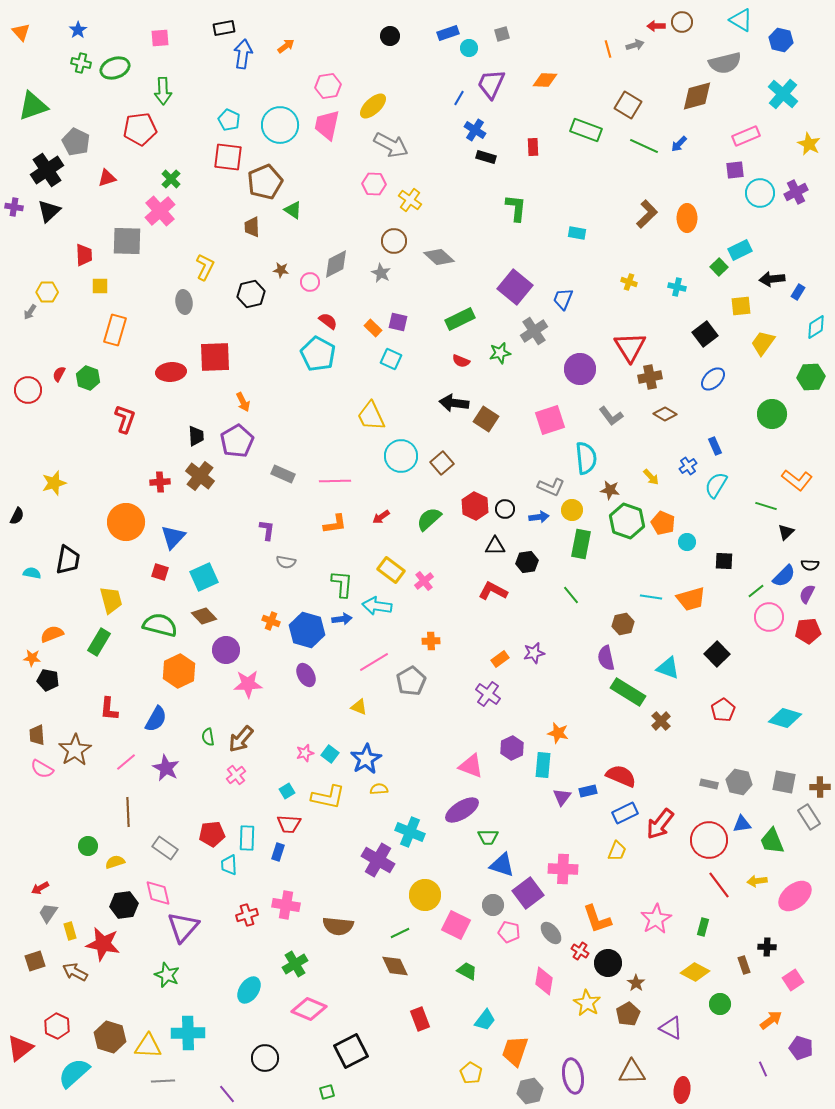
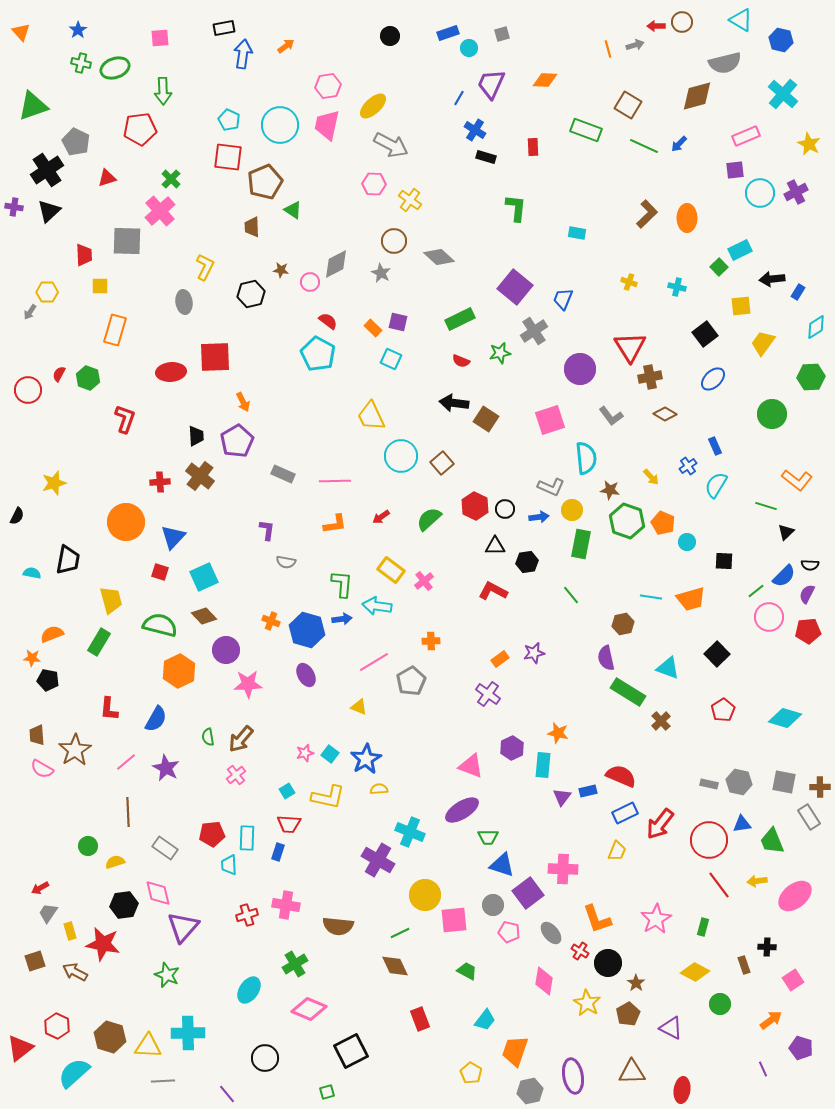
pink square at (456, 925): moved 2 px left, 5 px up; rotated 32 degrees counterclockwise
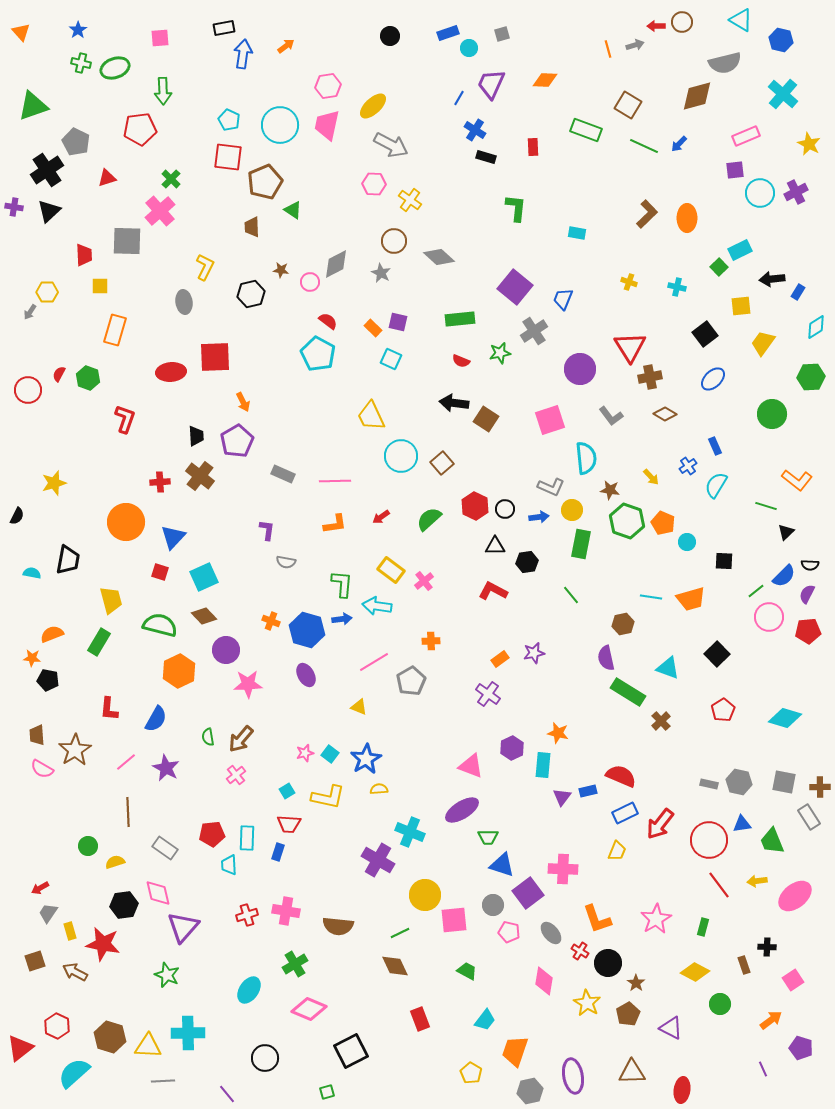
green rectangle at (460, 319): rotated 20 degrees clockwise
pink cross at (286, 905): moved 6 px down
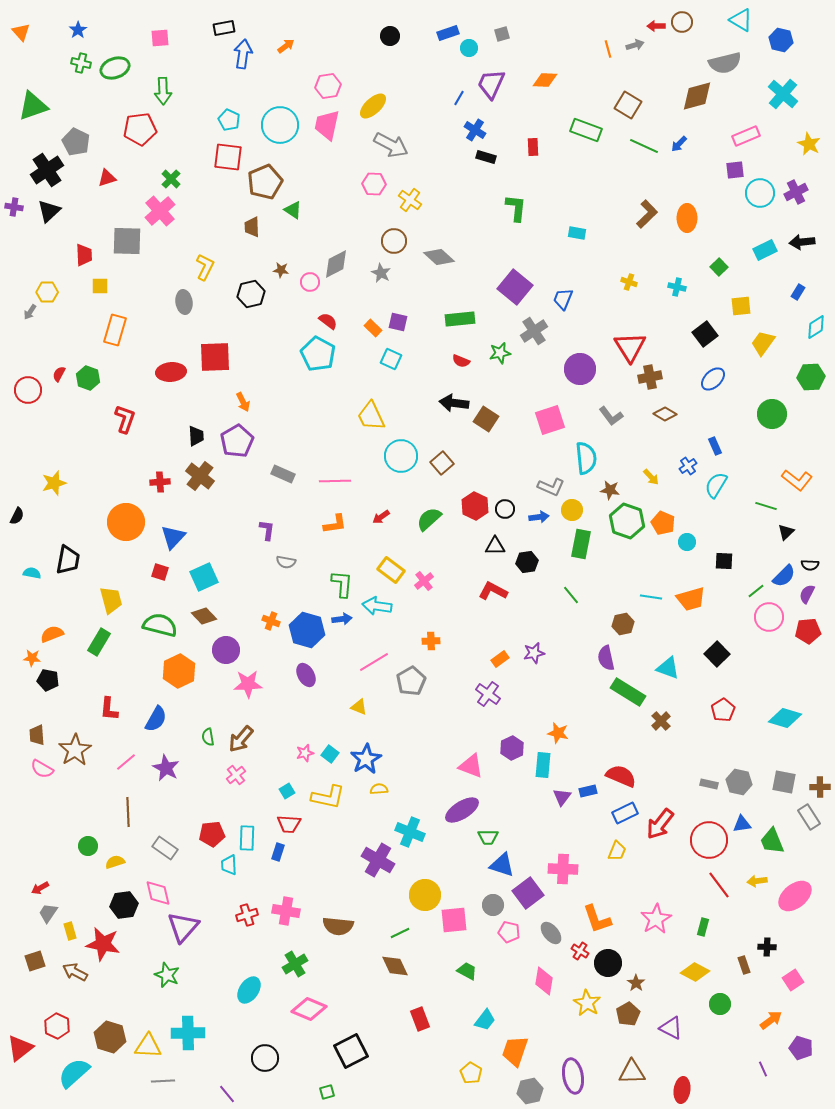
cyan rectangle at (740, 250): moved 25 px right
black arrow at (772, 279): moved 30 px right, 37 px up
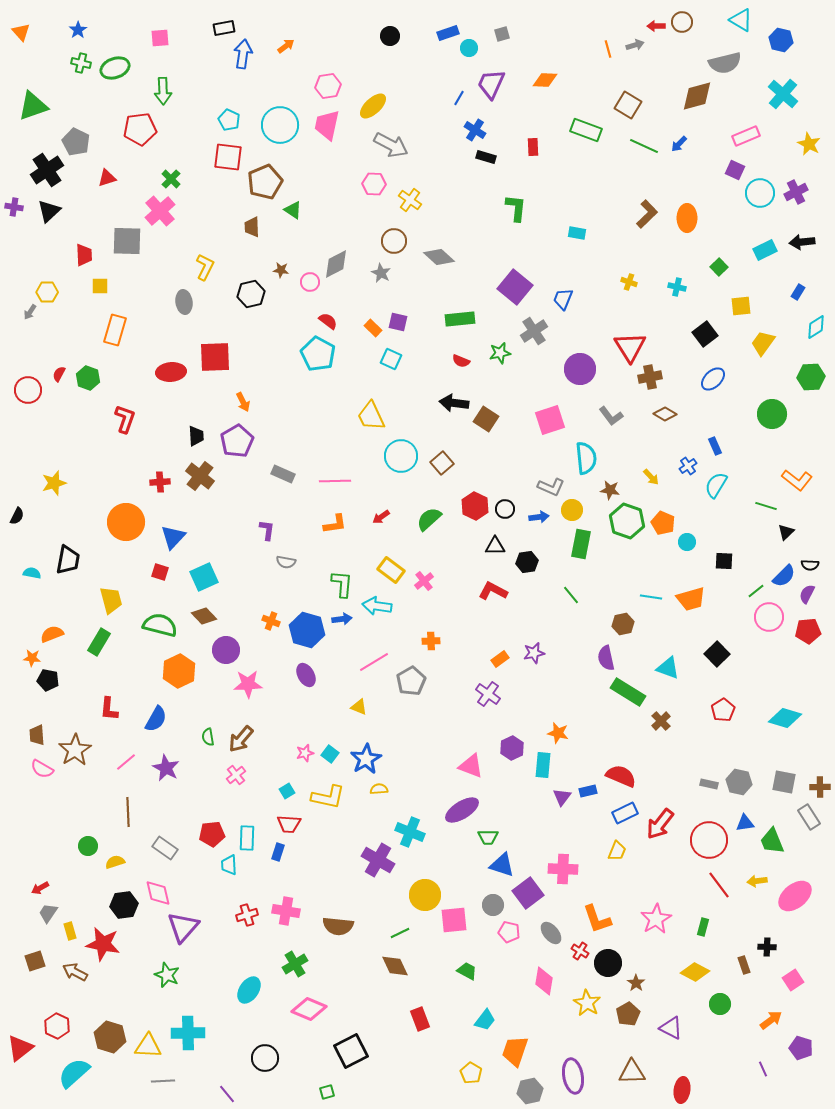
purple square at (735, 170): rotated 30 degrees clockwise
blue triangle at (742, 824): moved 3 px right, 1 px up
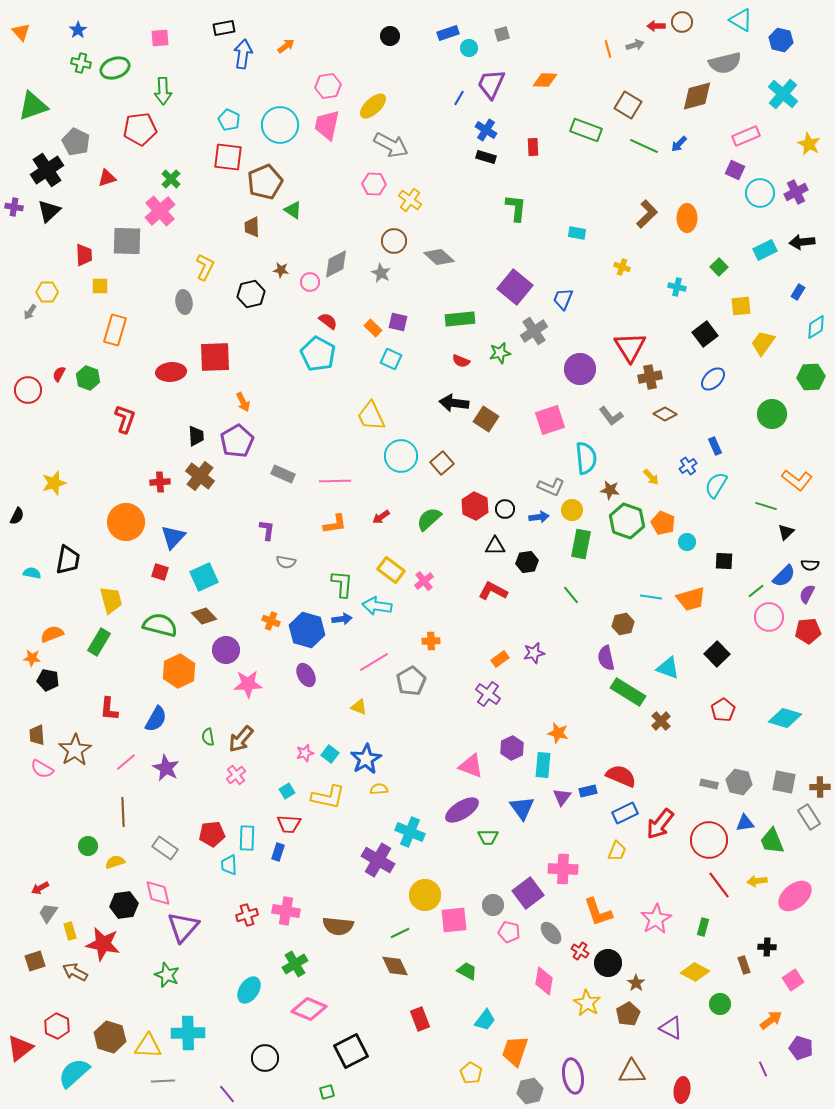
blue cross at (475, 130): moved 11 px right
yellow cross at (629, 282): moved 7 px left, 15 px up
brown line at (128, 812): moved 5 px left
blue triangle at (502, 865): moved 20 px right, 57 px up; rotated 36 degrees clockwise
orange L-shape at (597, 919): moved 1 px right, 7 px up
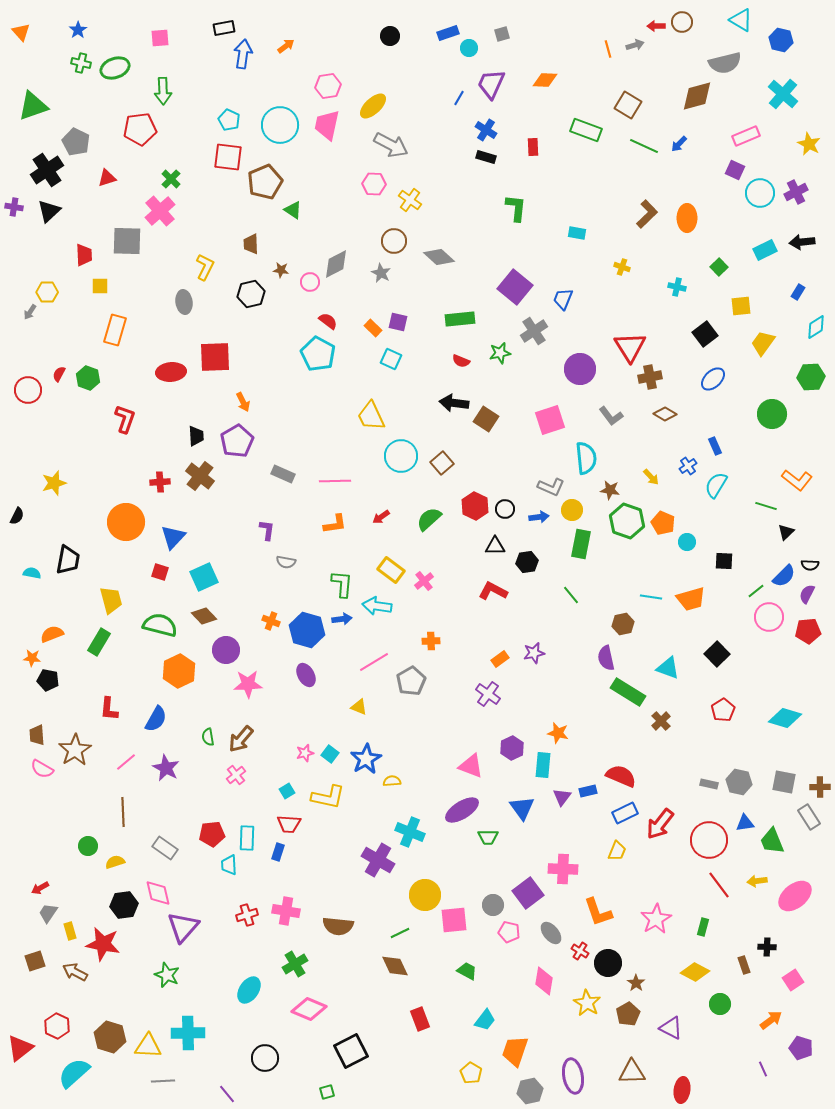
brown trapezoid at (252, 227): moved 1 px left, 17 px down
yellow semicircle at (379, 789): moved 13 px right, 8 px up
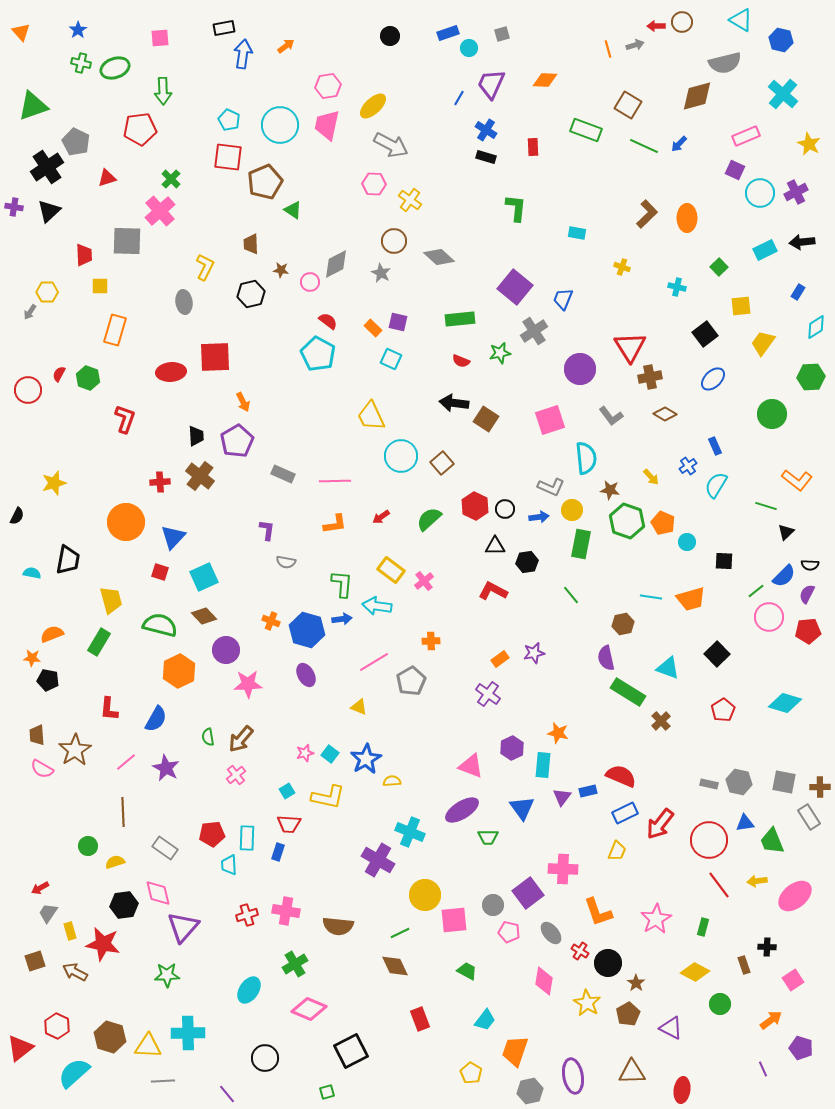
black cross at (47, 170): moved 3 px up
cyan diamond at (785, 718): moved 15 px up
green star at (167, 975): rotated 25 degrees counterclockwise
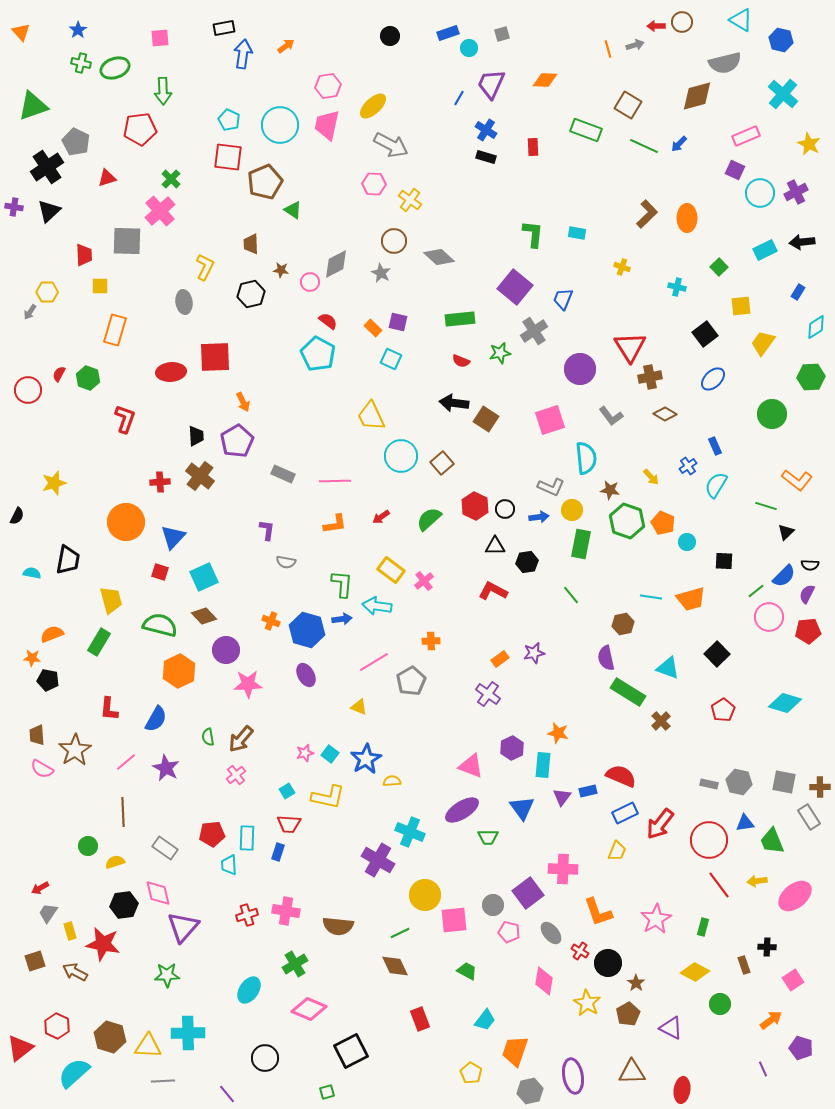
green L-shape at (516, 208): moved 17 px right, 26 px down
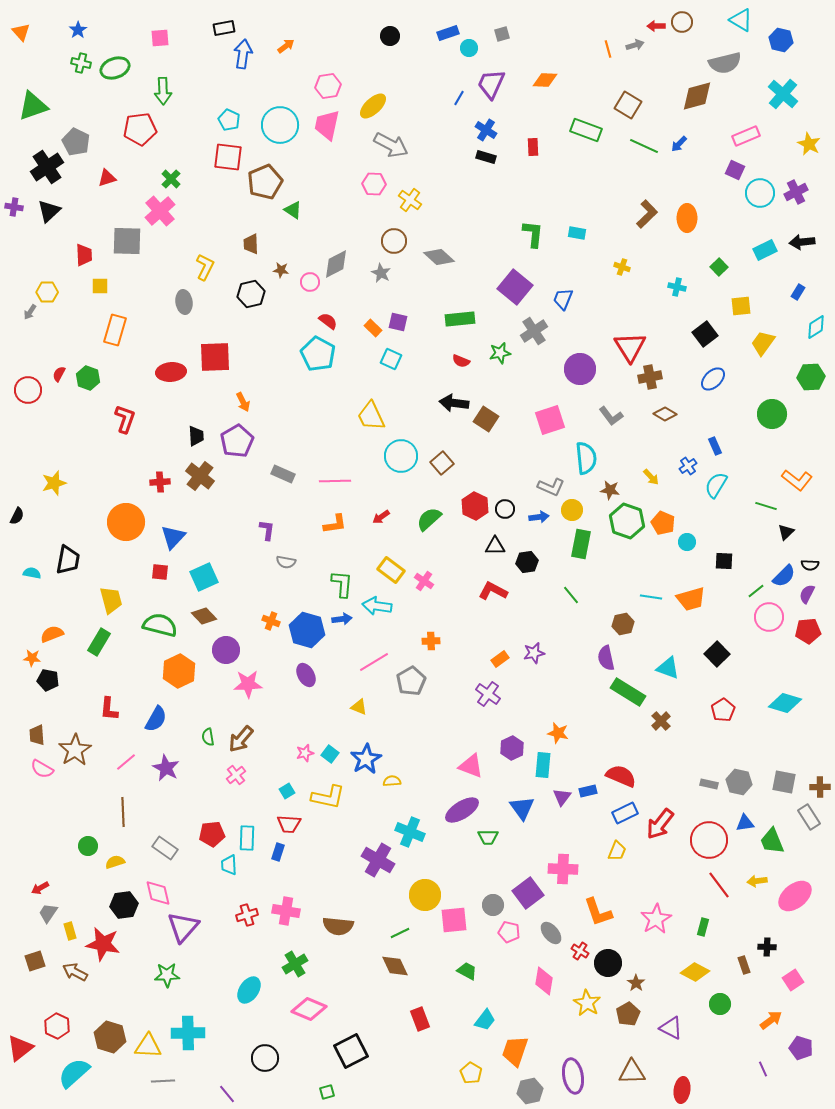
red square at (160, 572): rotated 12 degrees counterclockwise
pink cross at (424, 581): rotated 18 degrees counterclockwise
